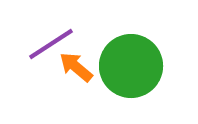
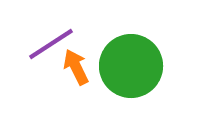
orange arrow: rotated 24 degrees clockwise
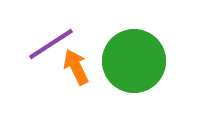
green circle: moved 3 px right, 5 px up
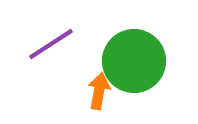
orange arrow: moved 23 px right, 24 px down; rotated 36 degrees clockwise
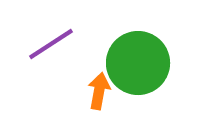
green circle: moved 4 px right, 2 px down
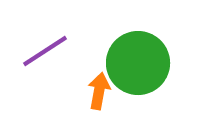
purple line: moved 6 px left, 7 px down
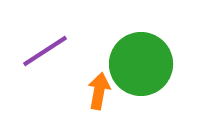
green circle: moved 3 px right, 1 px down
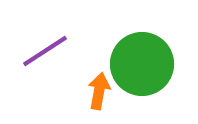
green circle: moved 1 px right
